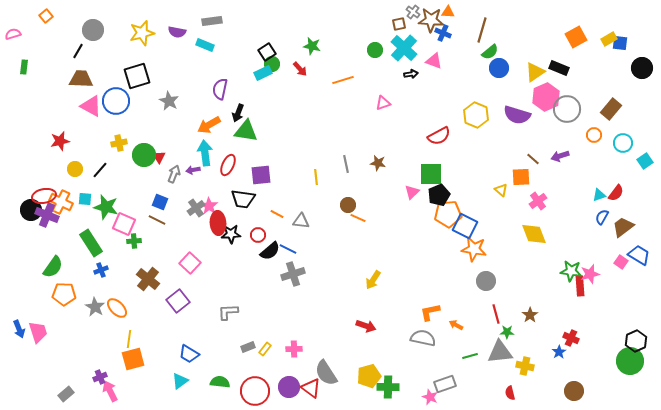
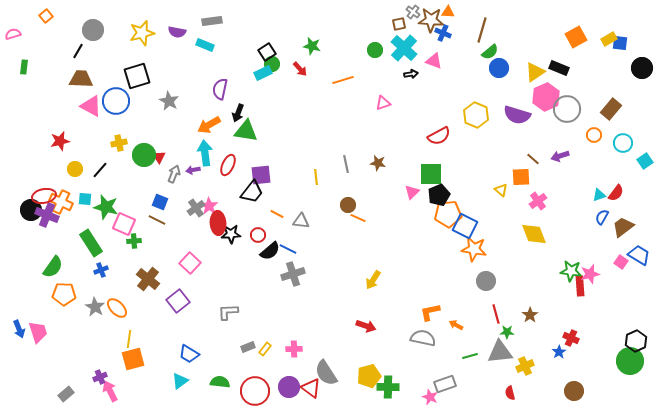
black trapezoid at (243, 199): moved 9 px right, 7 px up; rotated 60 degrees counterclockwise
yellow cross at (525, 366): rotated 36 degrees counterclockwise
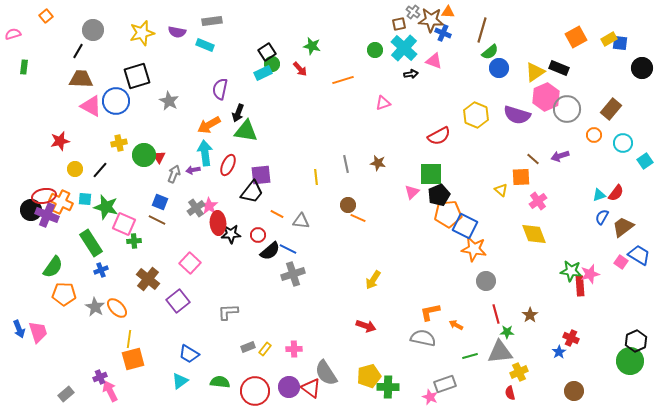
yellow cross at (525, 366): moved 6 px left, 6 px down
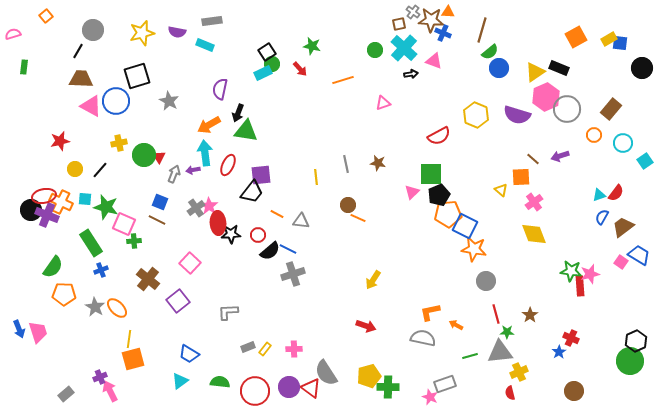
pink cross at (538, 201): moved 4 px left, 1 px down
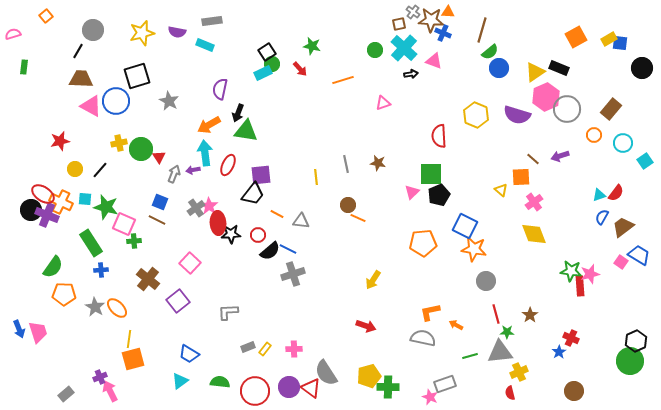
red semicircle at (439, 136): rotated 115 degrees clockwise
green circle at (144, 155): moved 3 px left, 6 px up
black trapezoid at (252, 192): moved 1 px right, 2 px down
red ellipse at (44, 196): moved 1 px left, 2 px up; rotated 45 degrees clockwise
orange pentagon at (448, 214): moved 25 px left, 29 px down
blue cross at (101, 270): rotated 16 degrees clockwise
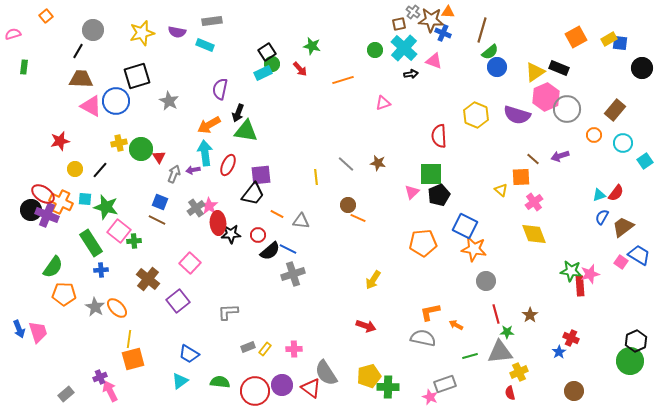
blue circle at (499, 68): moved 2 px left, 1 px up
brown rectangle at (611, 109): moved 4 px right, 1 px down
gray line at (346, 164): rotated 36 degrees counterclockwise
pink square at (124, 224): moved 5 px left, 7 px down; rotated 15 degrees clockwise
purple circle at (289, 387): moved 7 px left, 2 px up
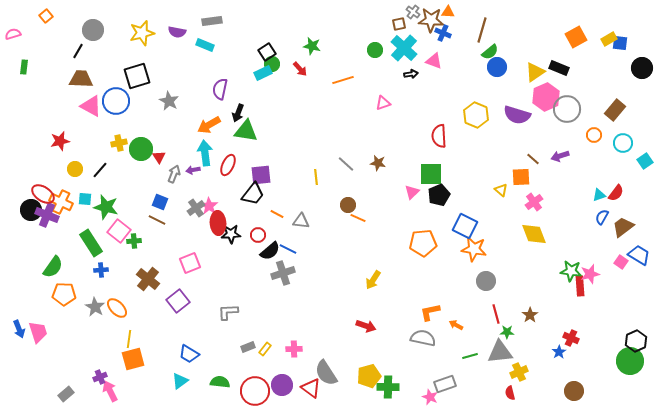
pink square at (190, 263): rotated 25 degrees clockwise
gray cross at (293, 274): moved 10 px left, 1 px up
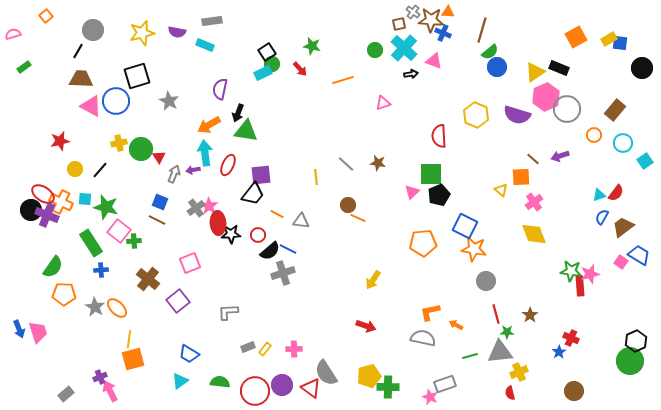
green rectangle at (24, 67): rotated 48 degrees clockwise
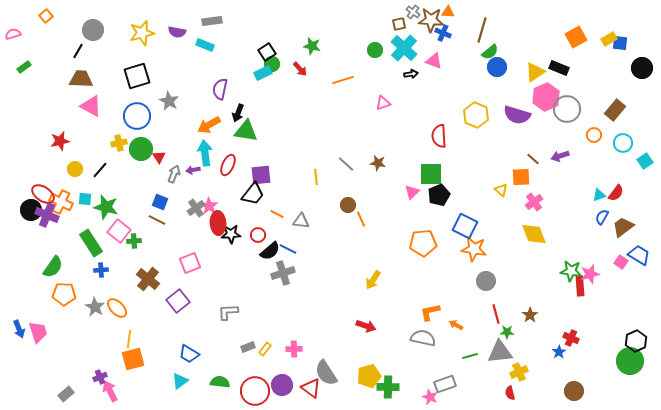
blue circle at (116, 101): moved 21 px right, 15 px down
orange line at (358, 218): moved 3 px right, 1 px down; rotated 42 degrees clockwise
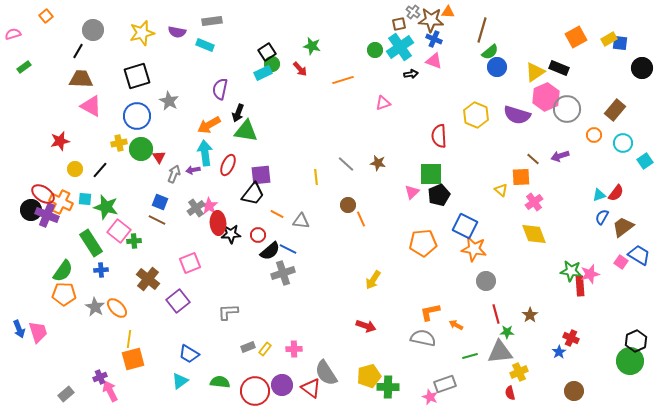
blue cross at (443, 33): moved 9 px left, 6 px down
cyan cross at (404, 48): moved 4 px left, 1 px up; rotated 12 degrees clockwise
green semicircle at (53, 267): moved 10 px right, 4 px down
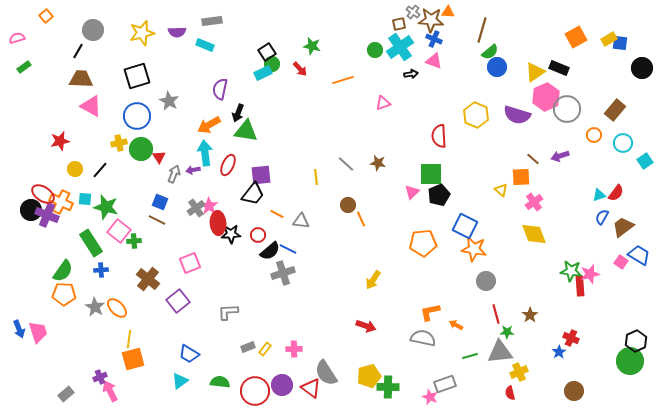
purple semicircle at (177, 32): rotated 12 degrees counterclockwise
pink semicircle at (13, 34): moved 4 px right, 4 px down
